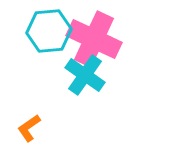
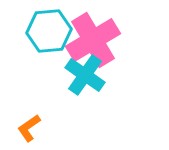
pink cross: moved 1 px left, 1 px down; rotated 34 degrees clockwise
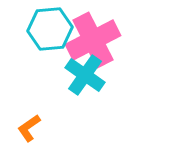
cyan hexagon: moved 1 px right, 2 px up
pink cross: rotated 4 degrees clockwise
